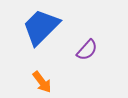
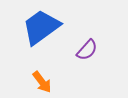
blue trapezoid: rotated 9 degrees clockwise
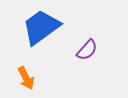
orange arrow: moved 16 px left, 4 px up; rotated 10 degrees clockwise
